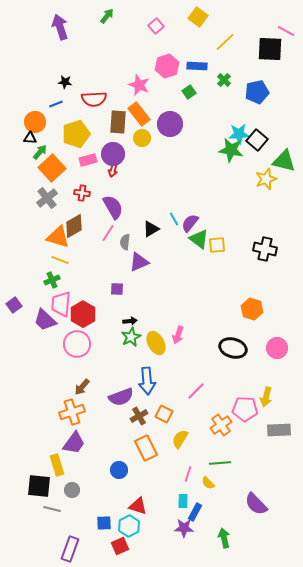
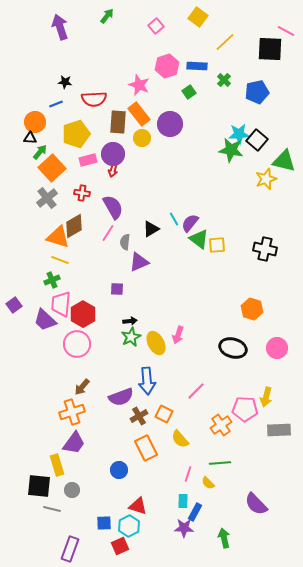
yellow semicircle at (180, 439): rotated 72 degrees counterclockwise
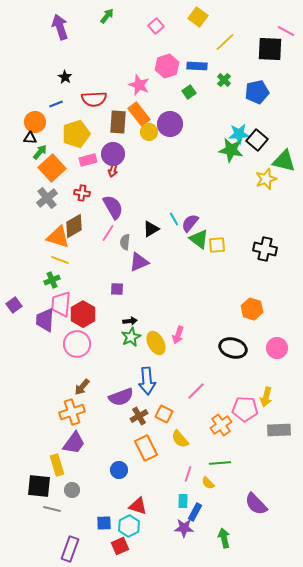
black star at (65, 82): moved 5 px up; rotated 24 degrees clockwise
yellow circle at (142, 138): moved 7 px right, 6 px up
purple trapezoid at (45, 320): rotated 50 degrees clockwise
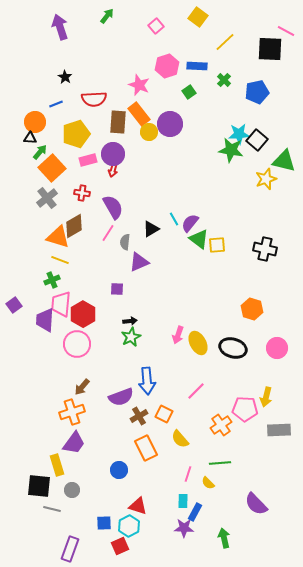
yellow ellipse at (156, 343): moved 42 px right
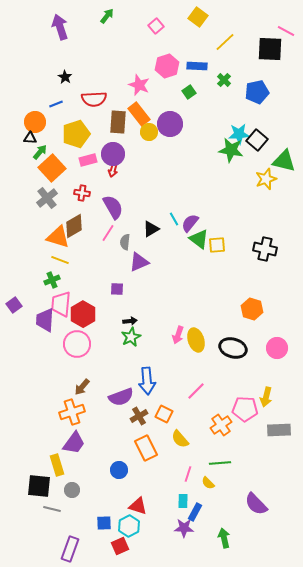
yellow ellipse at (198, 343): moved 2 px left, 3 px up; rotated 10 degrees clockwise
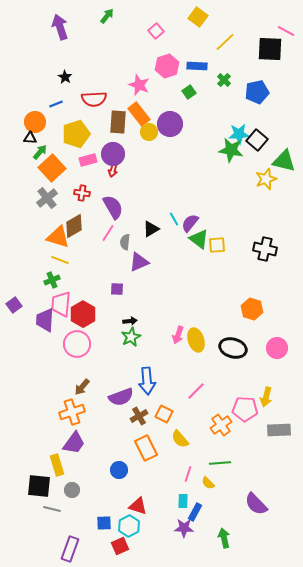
pink square at (156, 26): moved 5 px down
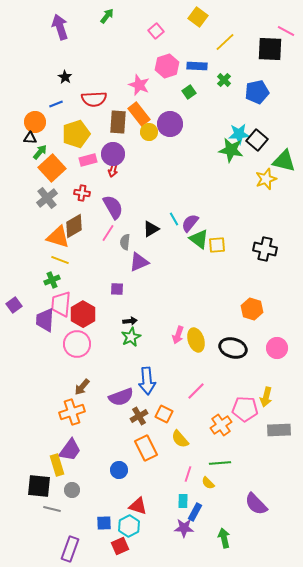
purple trapezoid at (74, 443): moved 4 px left, 7 px down
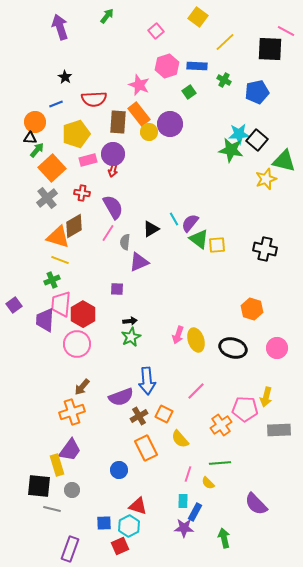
green cross at (224, 80): rotated 16 degrees counterclockwise
green arrow at (40, 152): moved 3 px left, 2 px up
